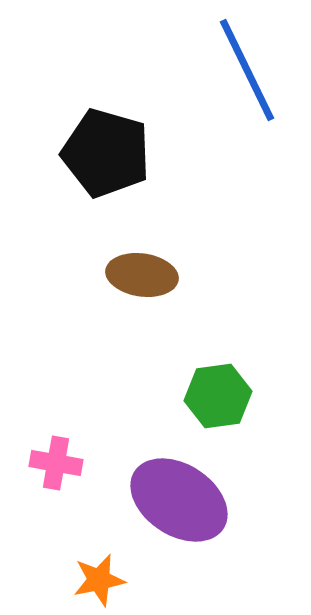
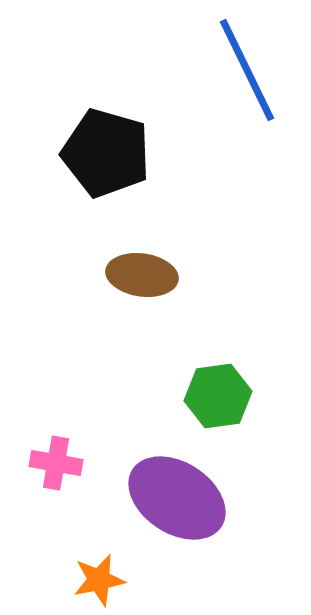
purple ellipse: moved 2 px left, 2 px up
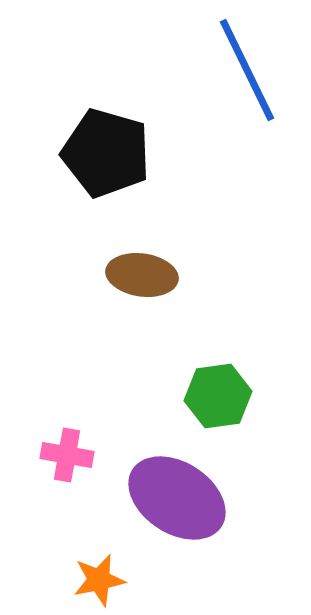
pink cross: moved 11 px right, 8 px up
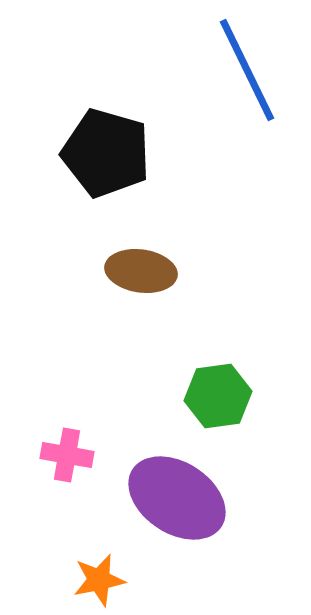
brown ellipse: moved 1 px left, 4 px up
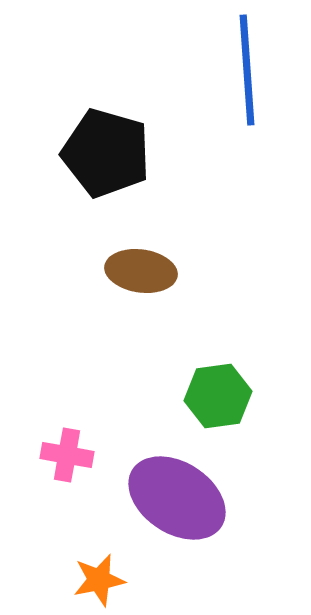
blue line: rotated 22 degrees clockwise
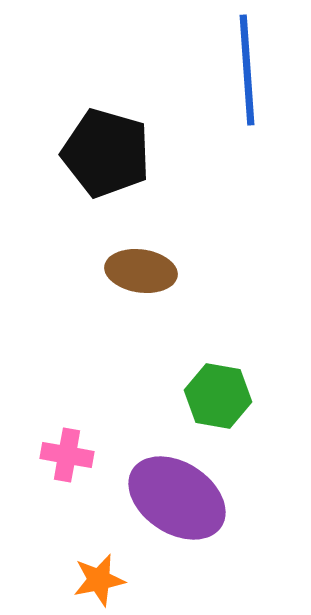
green hexagon: rotated 18 degrees clockwise
